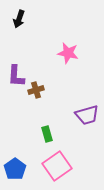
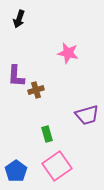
blue pentagon: moved 1 px right, 2 px down
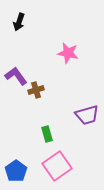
black arrow: moved 3 px down
purple L-shape: rotated 140 degrees clockwise
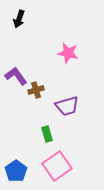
black arrow: moved 3 px up
purple trapezoid: moved 20 px left, 9 px up
